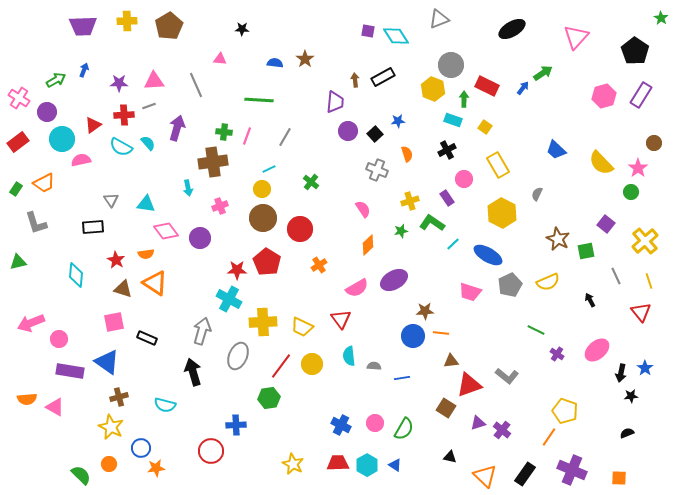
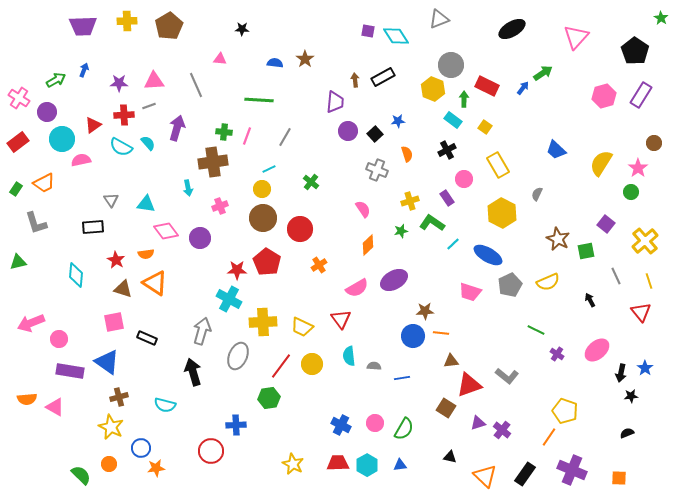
cyan rectangle at (453, 120): rotated 18 degrees clockwise
yellow semicircle at (601, 163): rotated 76 degrees clockwise
blue triangle at (395, 465): moved 5 px right; rotated 40 degrees counterclockwise
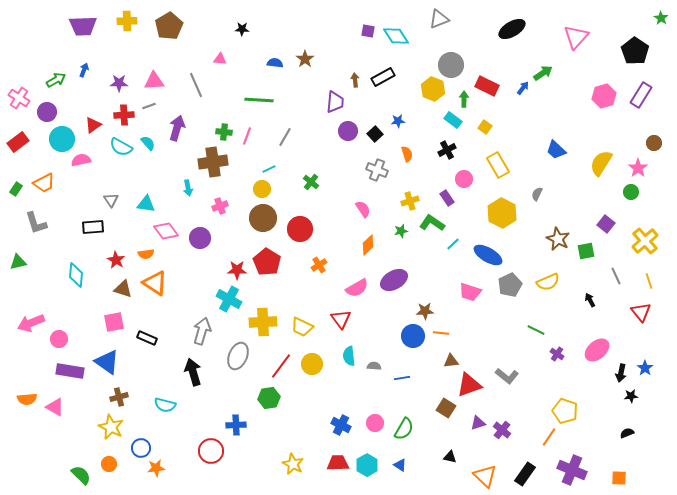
blue triangle at (400, 465): rotated 40 degrees clockwise
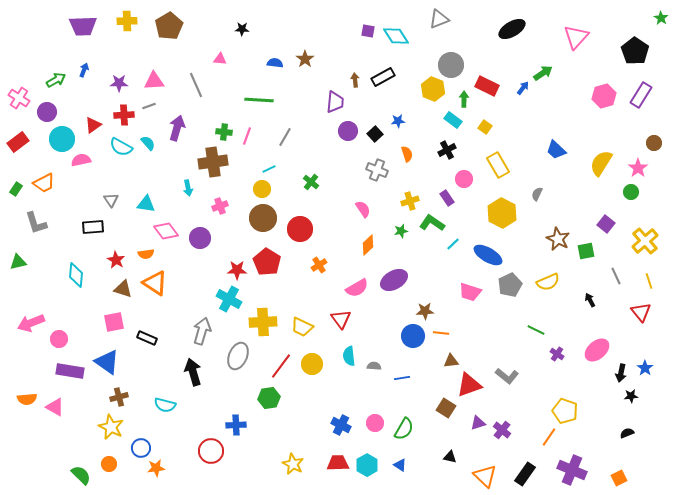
orange square at (619, 478): rotated 28 degrees counterclockwise
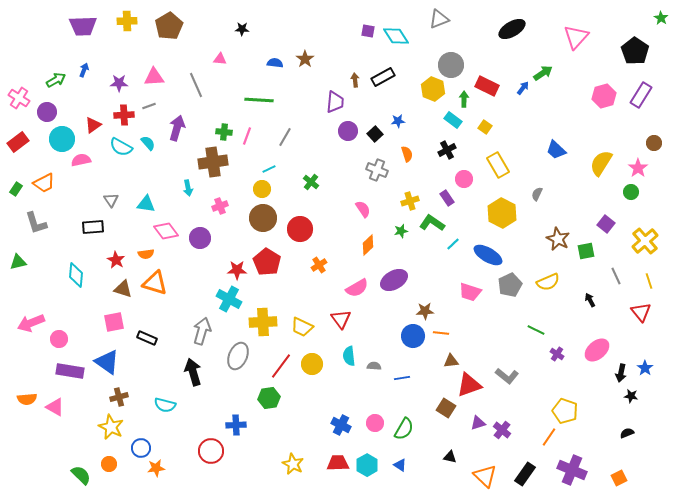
pink triangle at (154, 81): moved 4 px up
orange triangle at (155, 283): rotated 16 degrees counterclockwise
black star at (631, 396): rotated 16 degrees clockwise
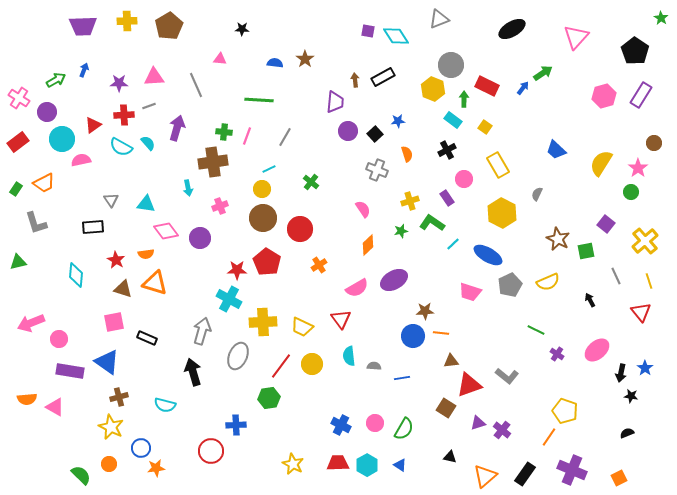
orange triangle at (485, 476): rotated 35 degrees clockwise
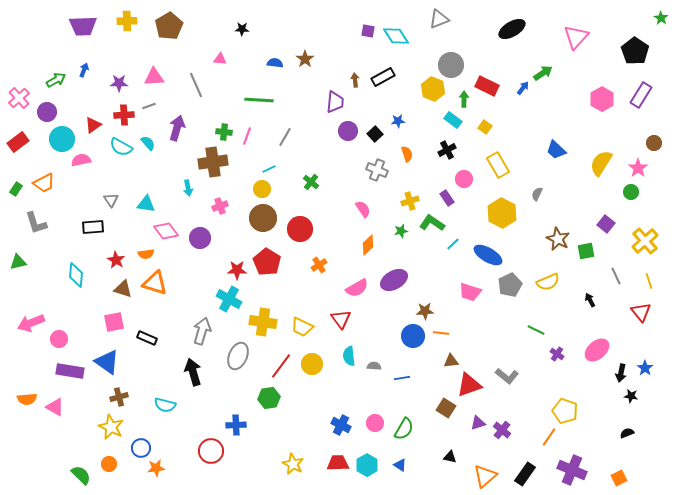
pink hexagon at (604, 96): moved 2 px left, 3 px down; rotated 15 degrees counterclockwise
pink cross at (19, 98): rotated 15 degrees clockwise
yellow cross at (263, 322): rotated 12 degrees clockwise
